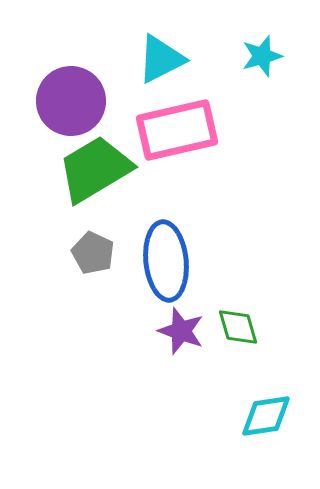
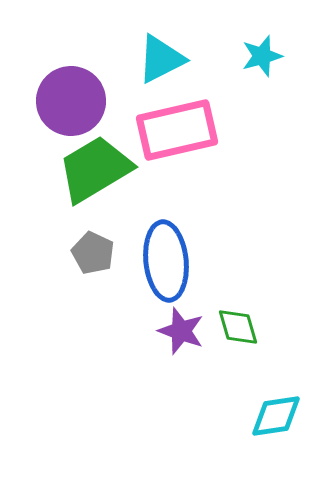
cyan diamond: moved 10 px right
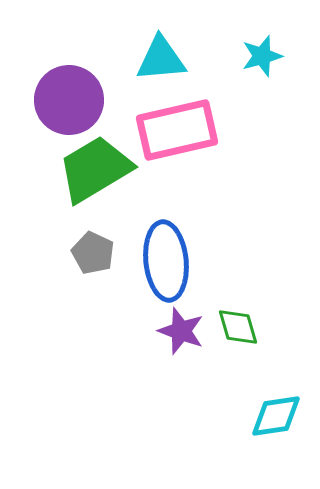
cyan triangle: rotated 22 degrees clockwise
purple circle: moved 2 px left, 1 px up
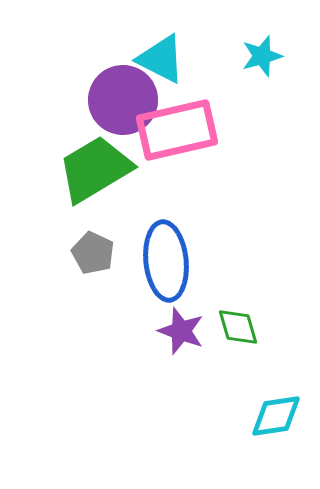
cyan triangle: rotated 32 degrees clockwise
purple circle: moved 54 px right
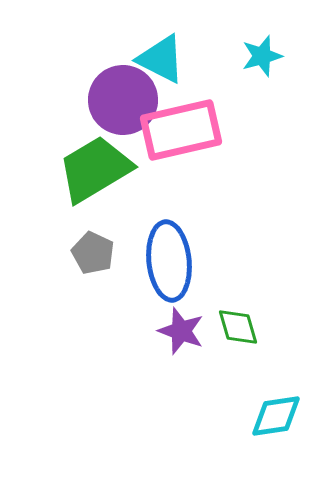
pink rectangle: moved 4 px right
blue ellipse: moved 3 px right
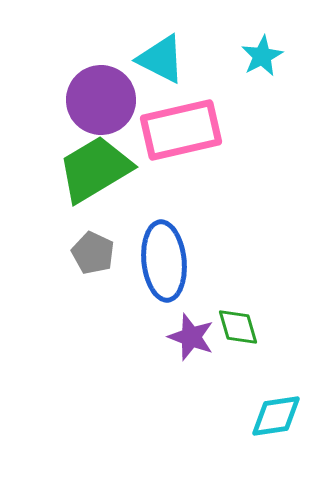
cyan star: rotated 12 degrees counterclockwise
purple circle: moved 22 px left
blue ellipse: moved 5 px left
purple star: moved 10 px right, 6 px down
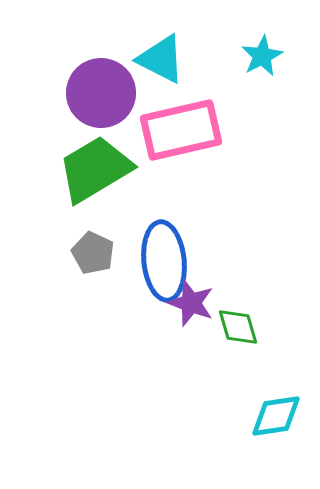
purple circle: moved 7 px up
purple star: moved 34 px up
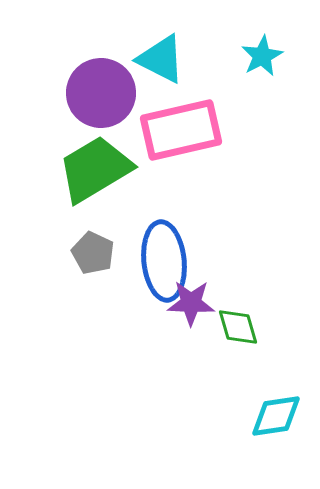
purple star: rotated 18 degrees counterclockwise
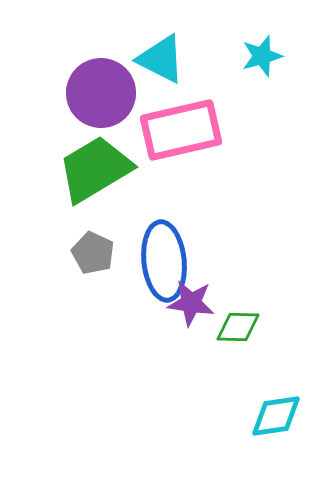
cyan star: rotated 12 degrees clockwise
purple star: rotated 6 degrees clockwise
green diamond: rotated 72 degrees counterclockwise
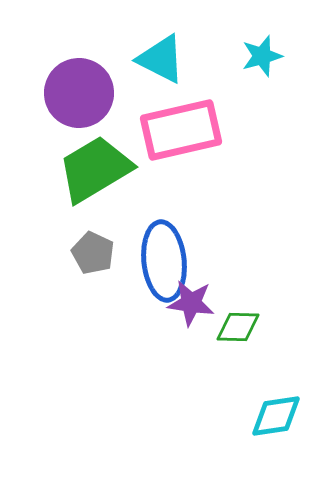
purple circle: moved 22 px left
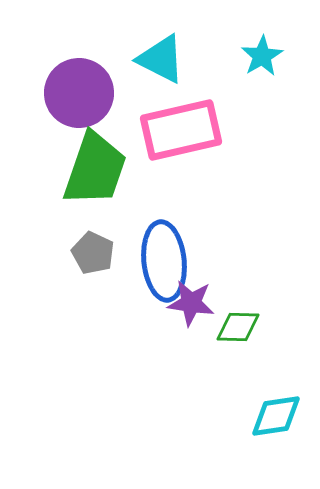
cyan star: rotated 15 degrees counterclockwise
green trapezoid: rotated 140 degrees clockwise
